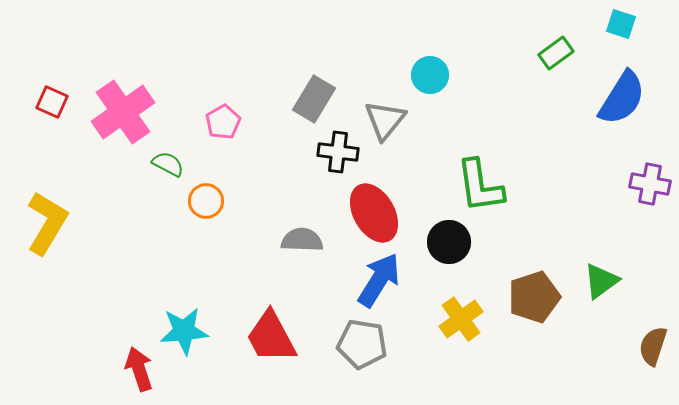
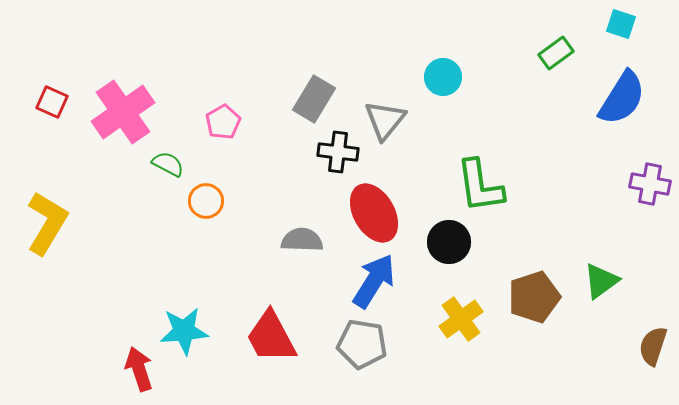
cyan circle: moved 13 px right, 2 px down
blue arrow: moved 5 px left, 1 px down
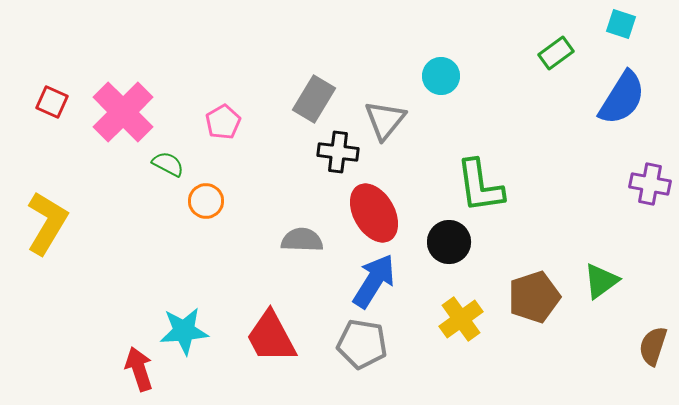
cyan circle: moved 2 px left, 1 px up
pink cross: rotated 10 degrees counterclockwise
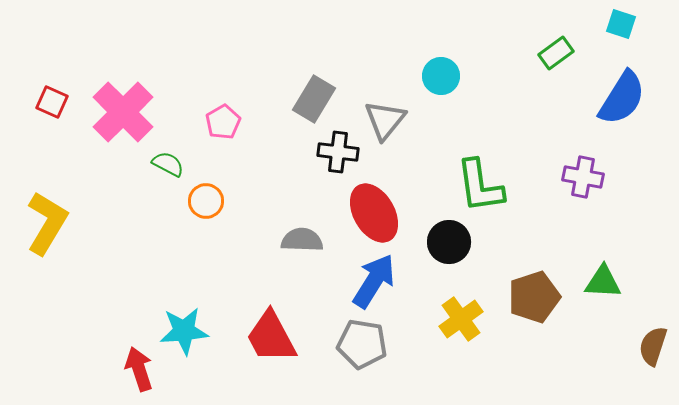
purple cross: moved 67 px left, 7 px up
green triangle: moved 2 px right, 1 px down; rotated 39 degrees clockwise
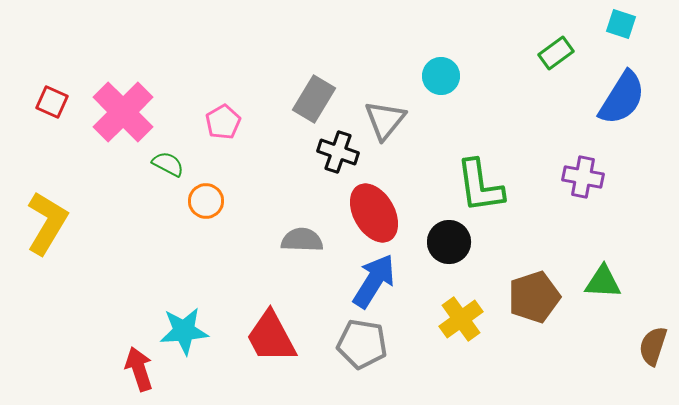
black cross: rotated 12 degrees clockwise
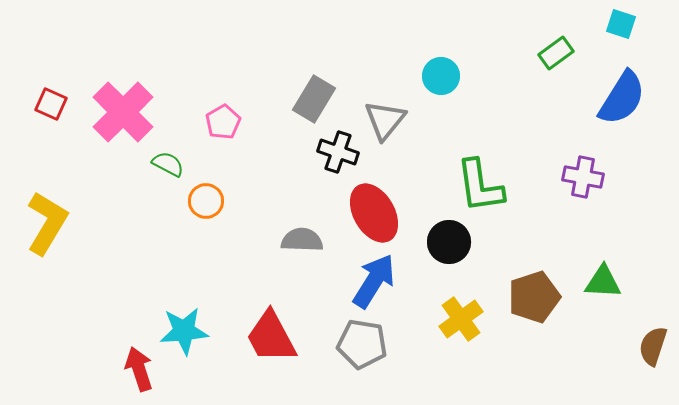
red square: moved 1 px left, 2 px down
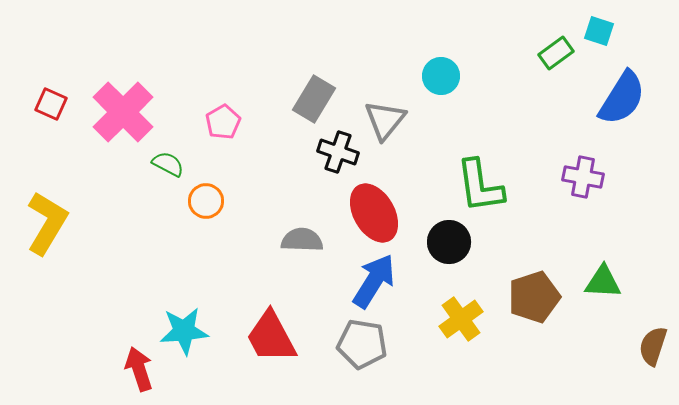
cyan square: moved 22 px left, 7 px down
